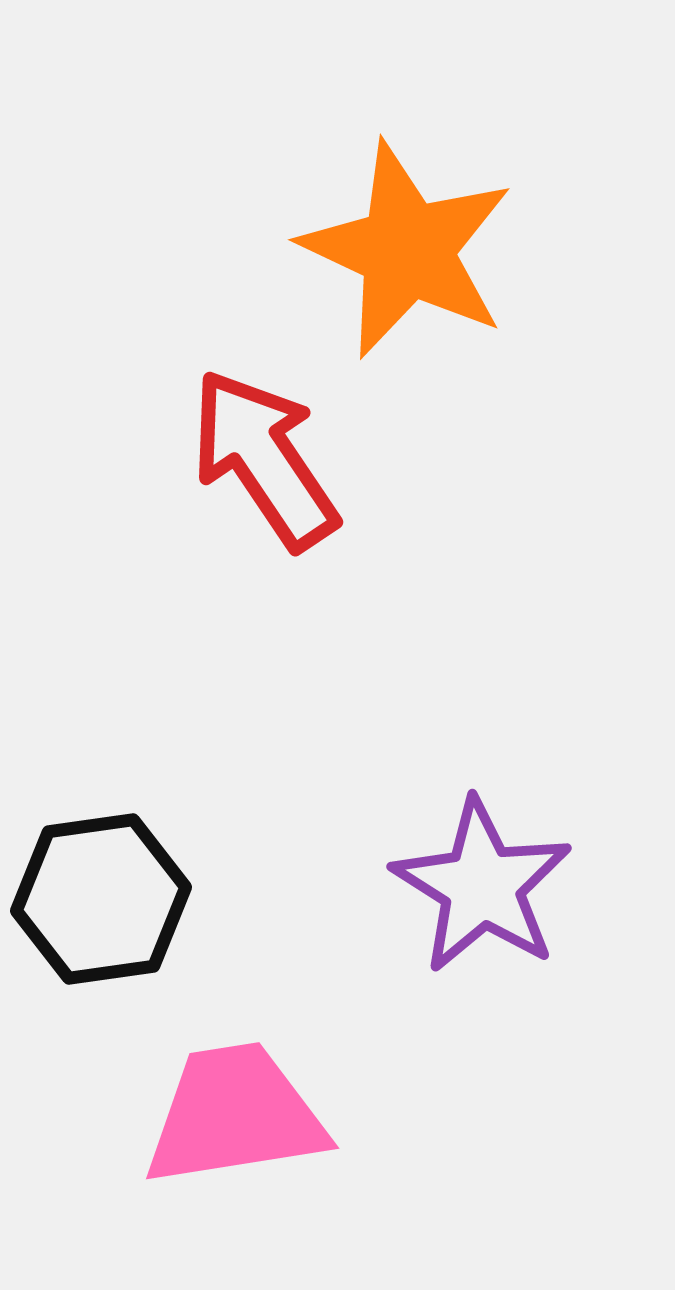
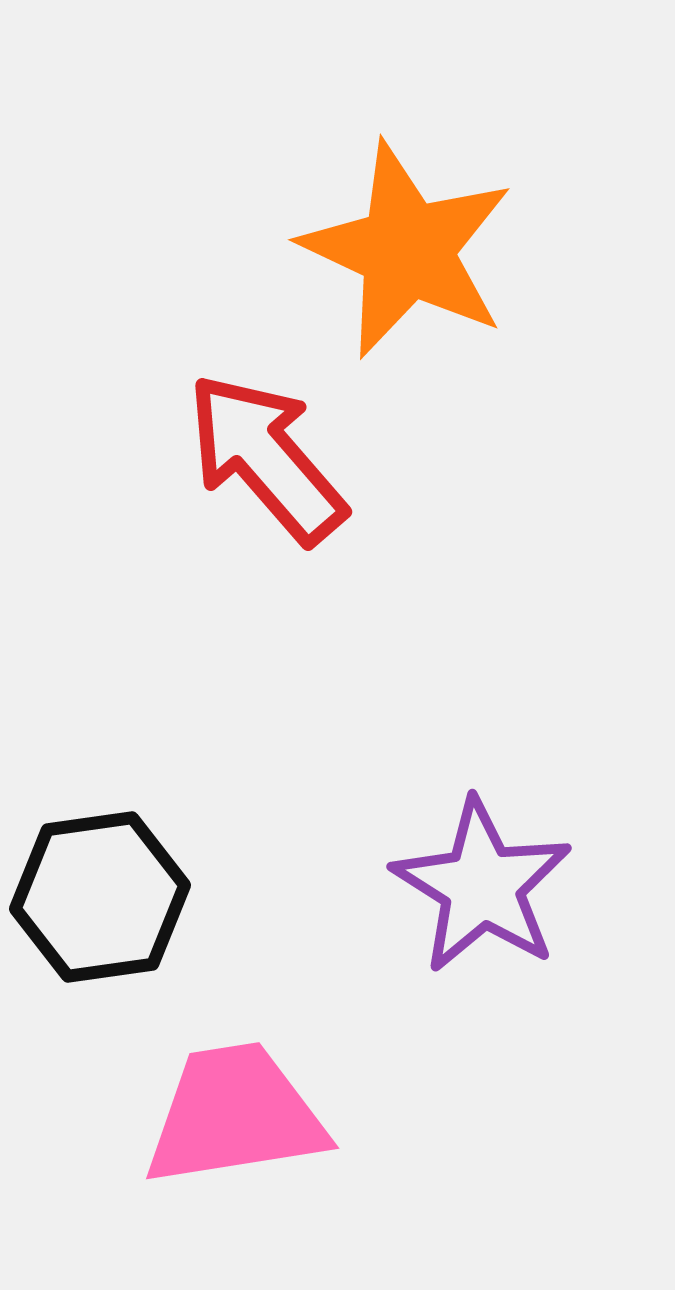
red arrow: moved 2 px right, 1 px up; rotated 7 degrees counterclockwise
black hexagon: moved 1 px left, 2 px up
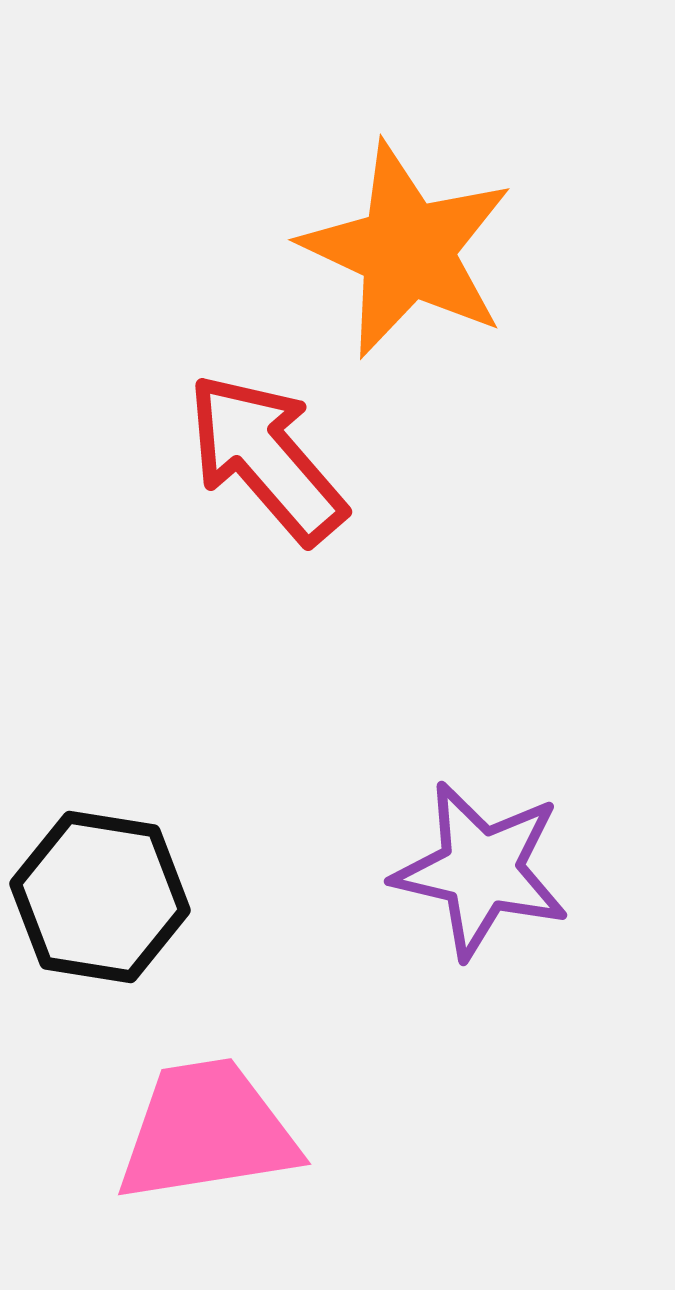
purple star: moved 1 px left, 16 px up; rotated 19 degrees counterclockwise
black hexagon: rotated 17 degrees clockwise
pink trapezoid: moved 28 px left, 16 px down
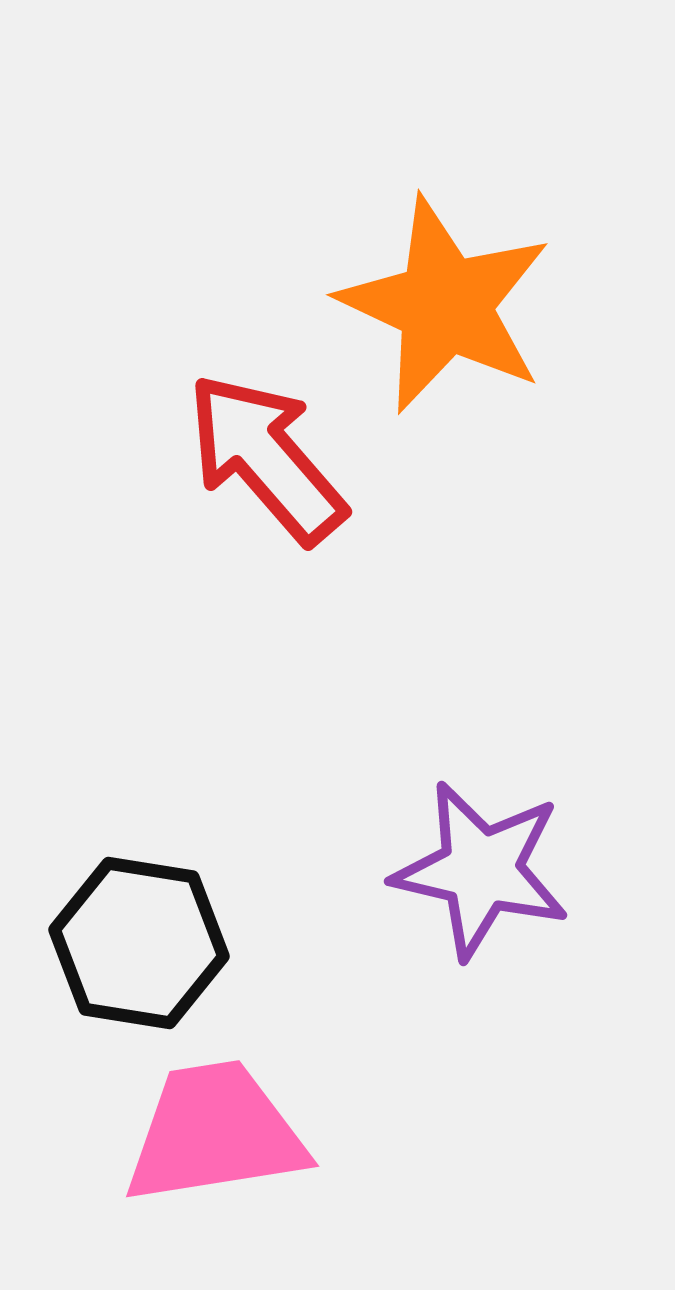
orange star: moved 38 px right, 55 px down
black hexagon: moved 39 px right, 46 px down
pink trapezoid: moved 8 px right, 2 px down
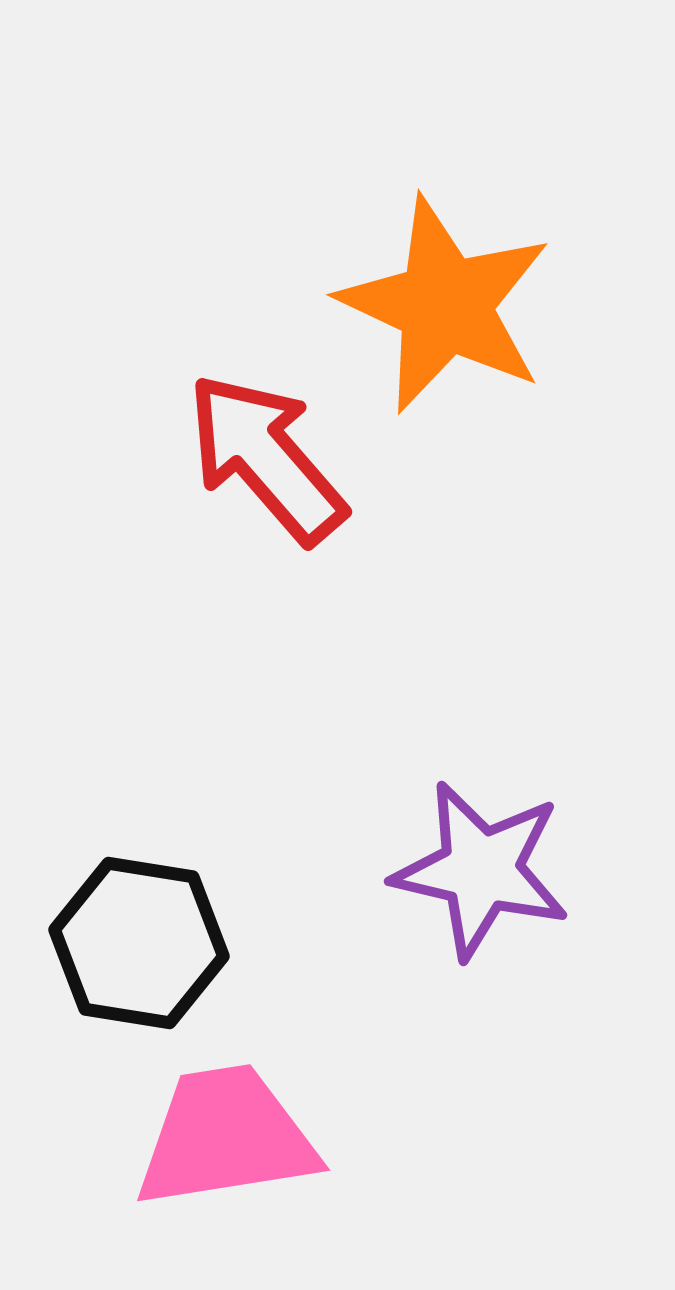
pink trapezoid: moved 11 px right, 4 px down
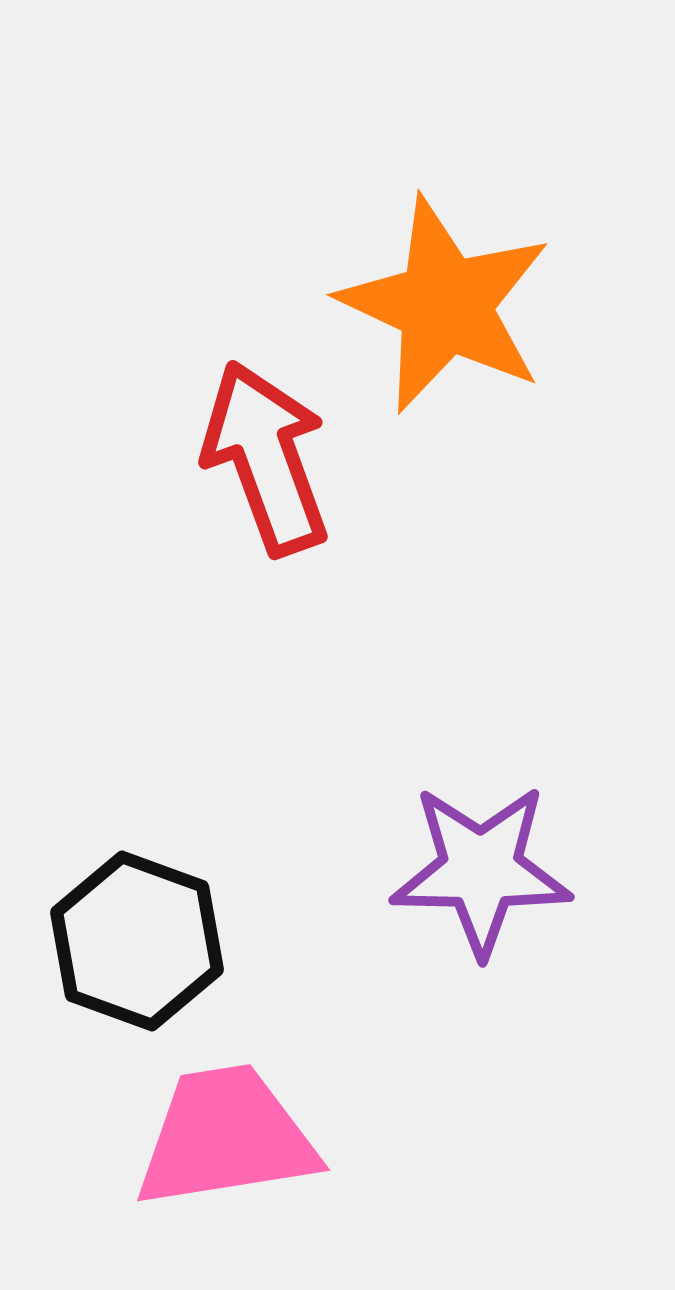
red arrow: rotated 21 degrees clockwise
purple star: rotated 12 degrees counterclockwise
black hexagon: moved 2 px left, 2 px up; rotated 11 degrees clockwise
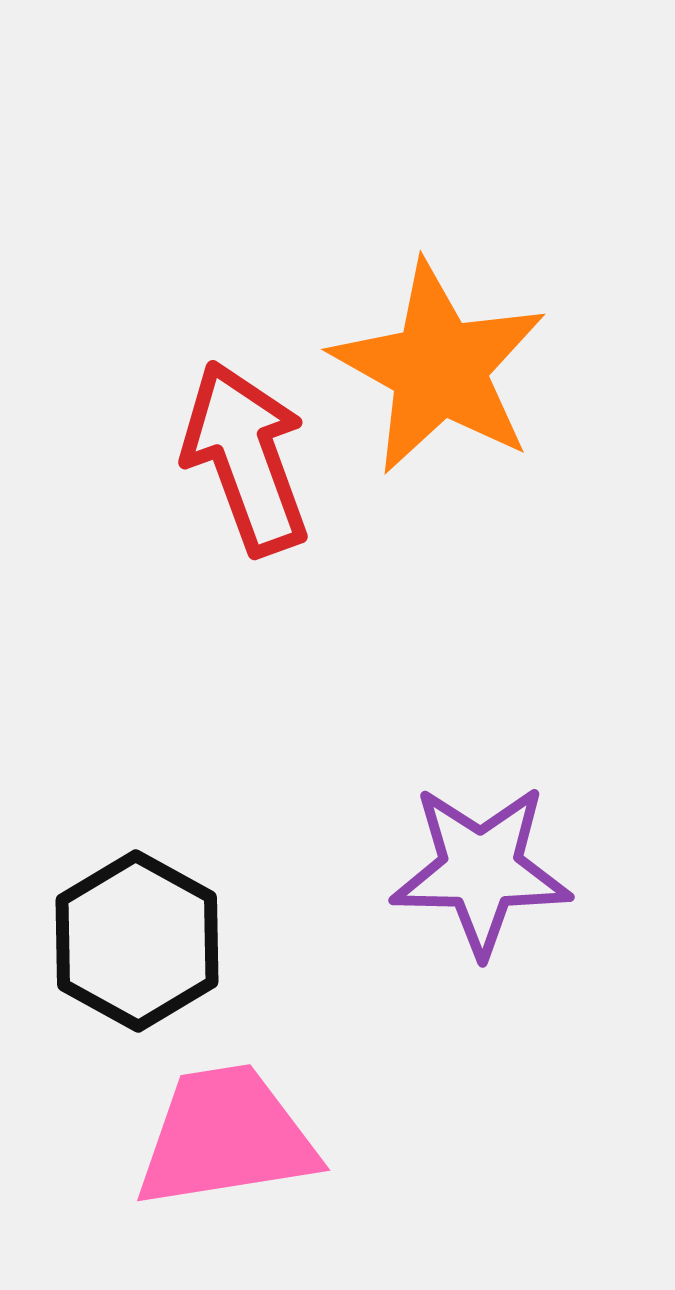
orange star: moved 6 px left, 63 px down; rotated 4 degrees clockwise
red arrow: moved 20 px left
black hexagon: rotated 9 degrees clockwise
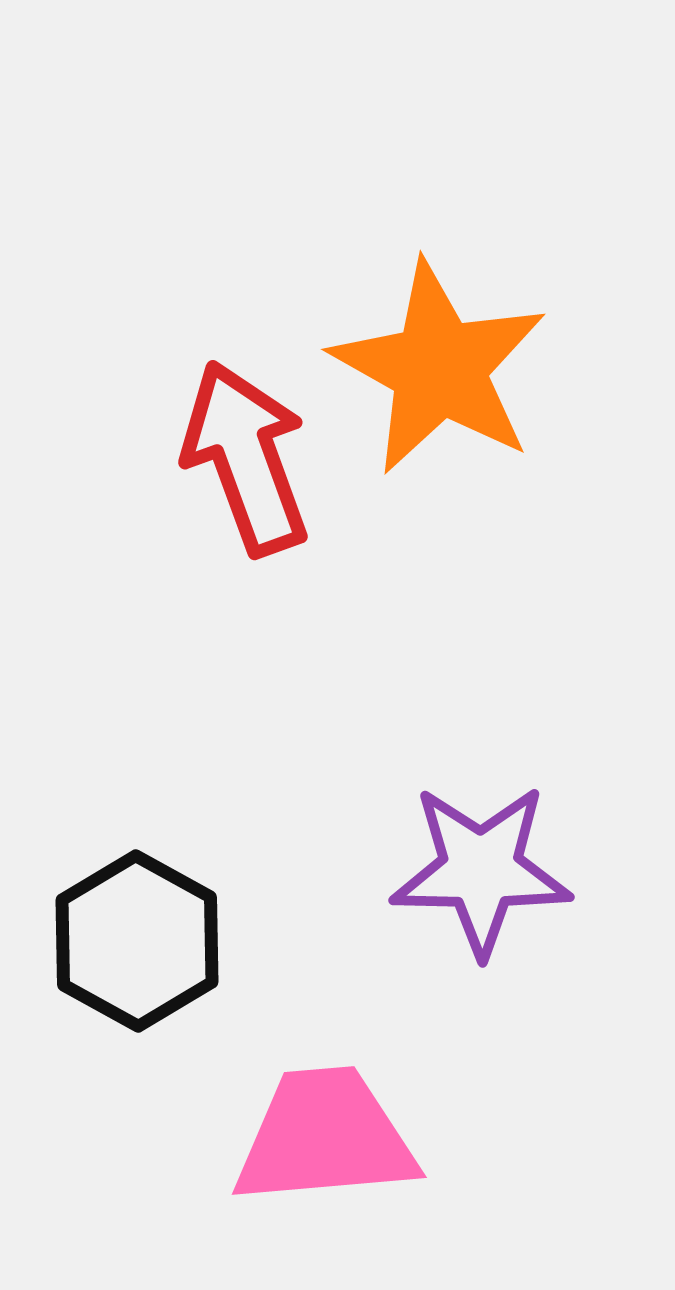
pink trapezoid: moved 99 px right; rotated 4 degrees clockwise
